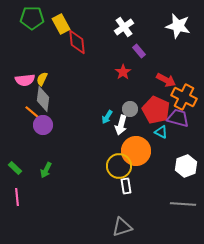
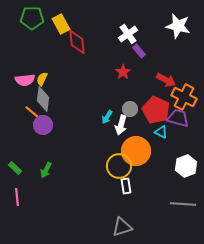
white cross: moved 4 px right, 7 px down
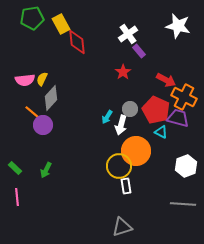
green pentagon: rotated 10 degrees counterclockwise
gray diamond: moved 8 px right, 1 px up; rotated 35 degrees clockwise
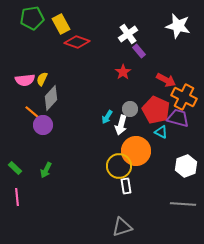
red diamond: rotated 65 degrees counterclockwise
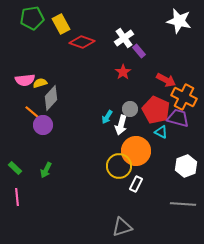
white star: moved 1 px right, 5 px up
white cross: moved 4 px left, 4 px down
red diamond: moved 5 px right
yellow semicircle: moved 2 px left, 4 px down; rotated 48 degrees clockwise
white rectangle: moved 10 px right, 2 px up; rotated 35 degrees clockwise
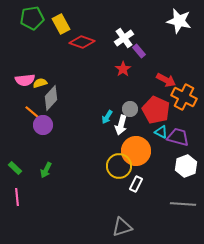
red star: moved 3 px up
purple trapezoid: moved 19 px down
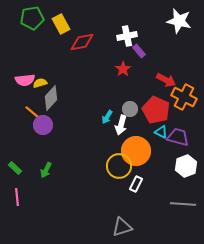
white cross: moved 3 px right, 2 px up; rotated 24 degrees clockwise
red diamond: rotated 30 degrees counterclockwise
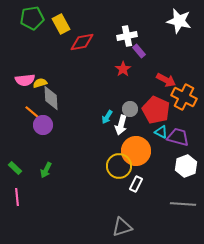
gray diamond: rotated 45 degrees counterclockwise
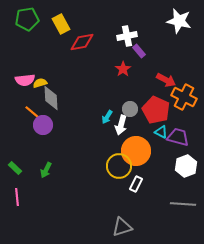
green pentagon: moved 5 px left, 1 px down
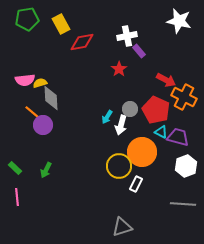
red star: moved 4 px left
orange circle: moved 6 px right, 1 px down
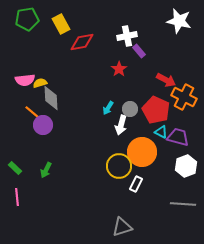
cyan arrow: moved 1 px right, 9 px up
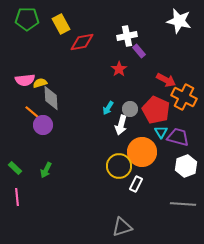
green pentagon: rotated 10 degrees clockwise
cyan triangle: rotated 32 degrees clockwise
